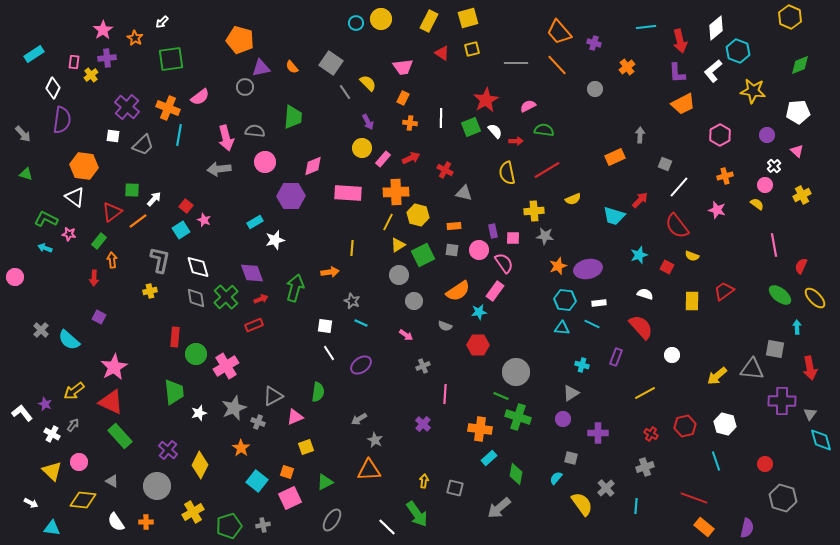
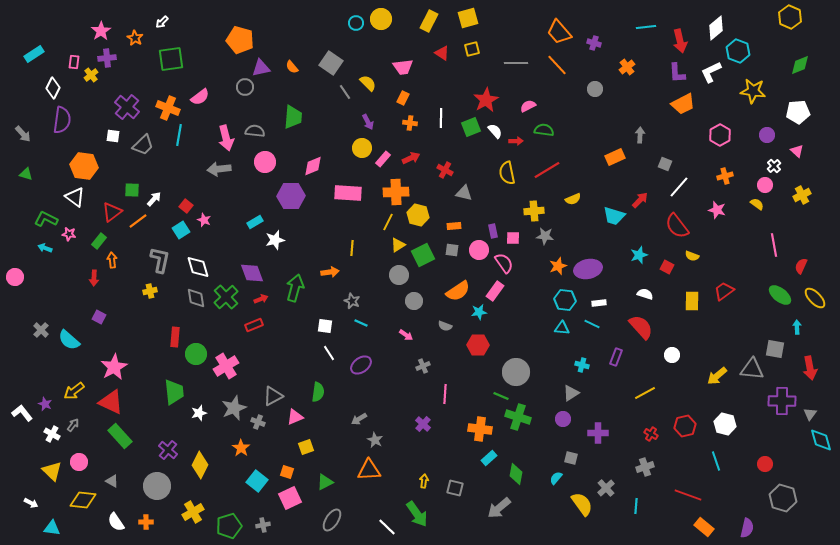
pink star at (103, 30): moved 2 px left, 1 px down
white L-shape at (713, 71): moved 2 px left, 1 px down; rotated 15 degrees clockwise
red line at (694, 498): moved 6 px left, 3 px up
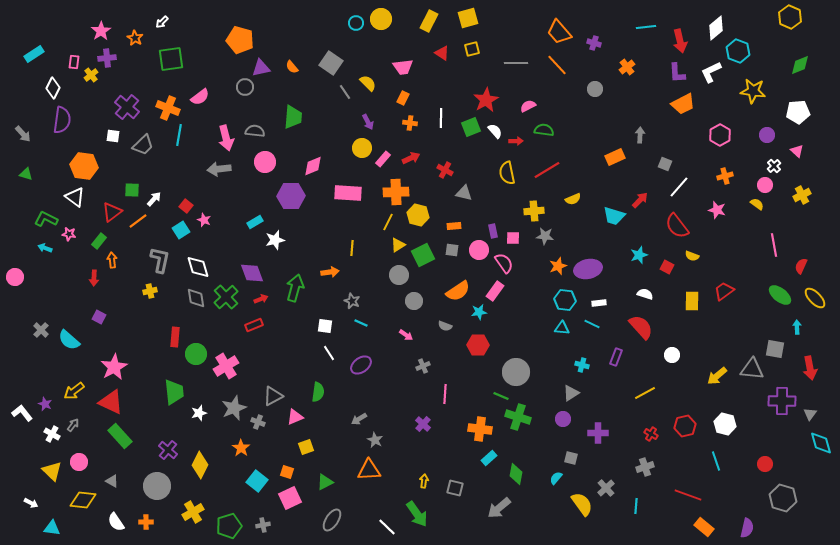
cyan diamond at (821, 440): moved 3 px down
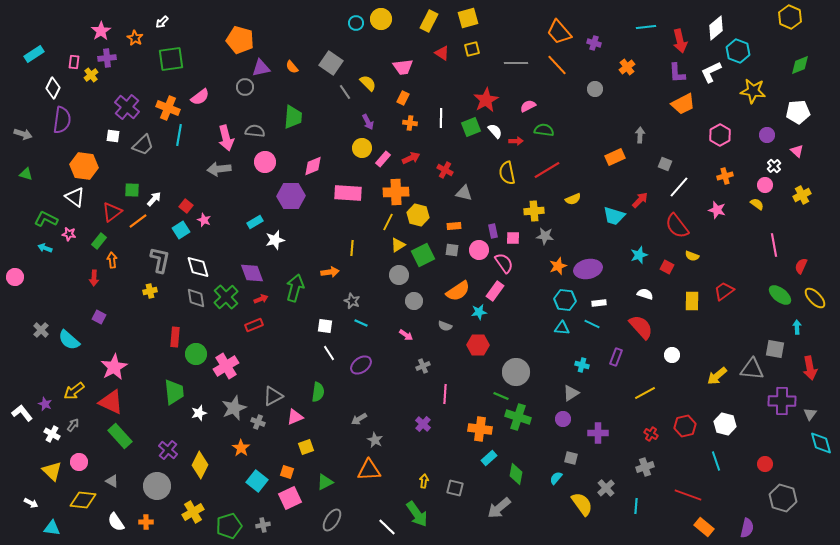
gray arrow at (23, 134): rotated 30 degrees counterclockwise
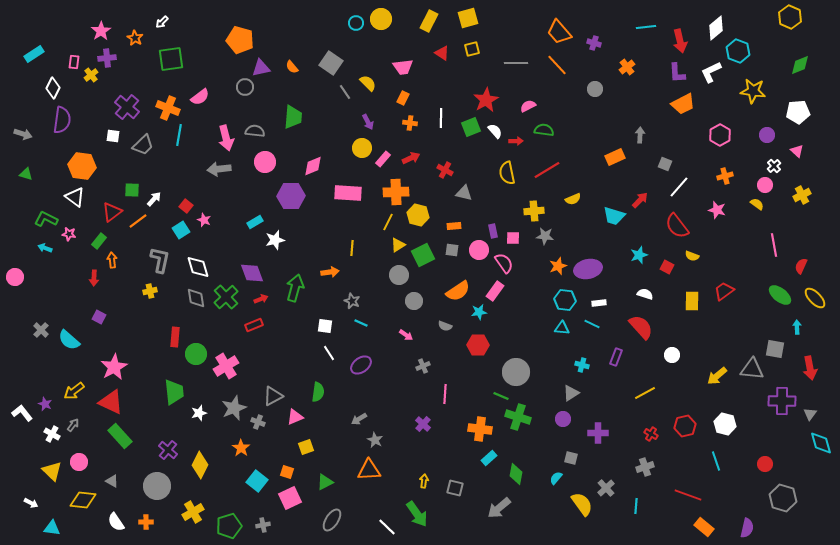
orange hexagon at (84, 166): moved 2 px left
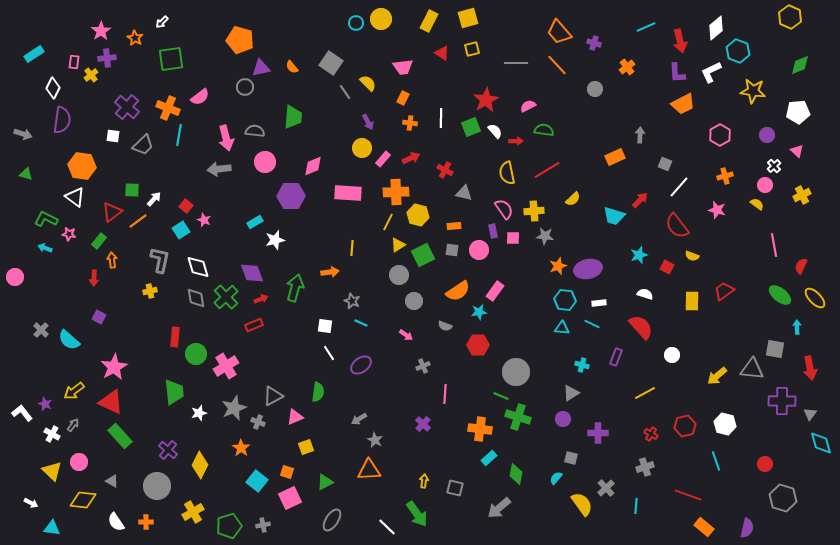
cyan line at (646, 27): rotated 18 degrees counterclockwise
yellow semicircle at (573, 199): rotated 21 degrees counterclockwise
pink semicircle at (504, 263): moved 54 px up
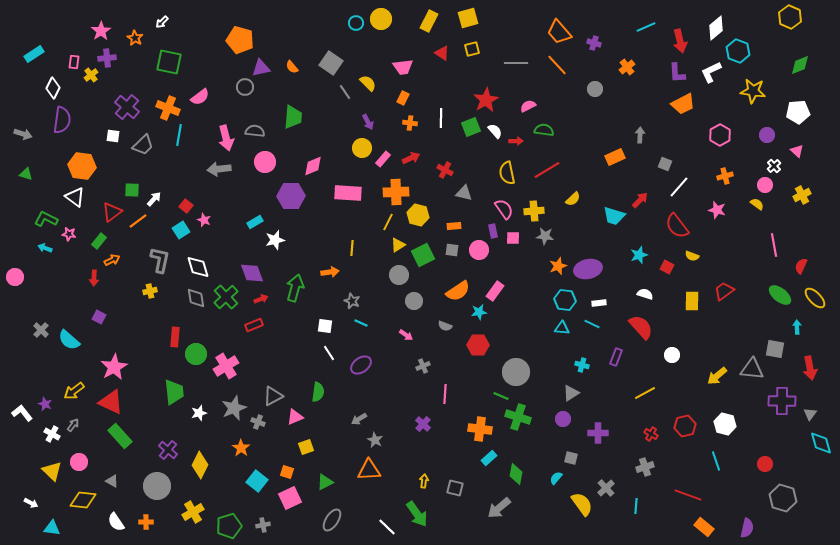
green square at (171, 59): moved 2 px left, 3 px down; rotated 20 degrees clockwise
orange arrow at (112, 260): rotated 70 degrees clockwise
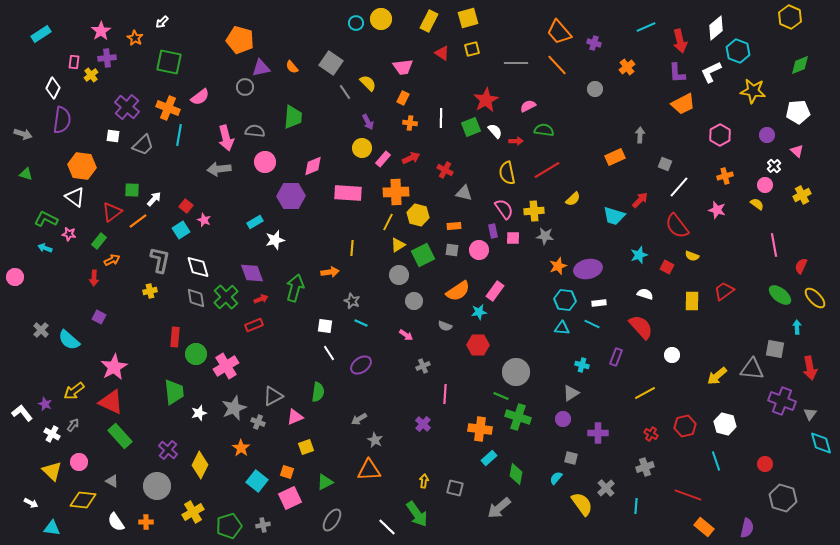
cyan rectangle at (34, 54): moved 7 px right, 20 px up
purple cross at (782, 401): rotated 20 degrees clockwise
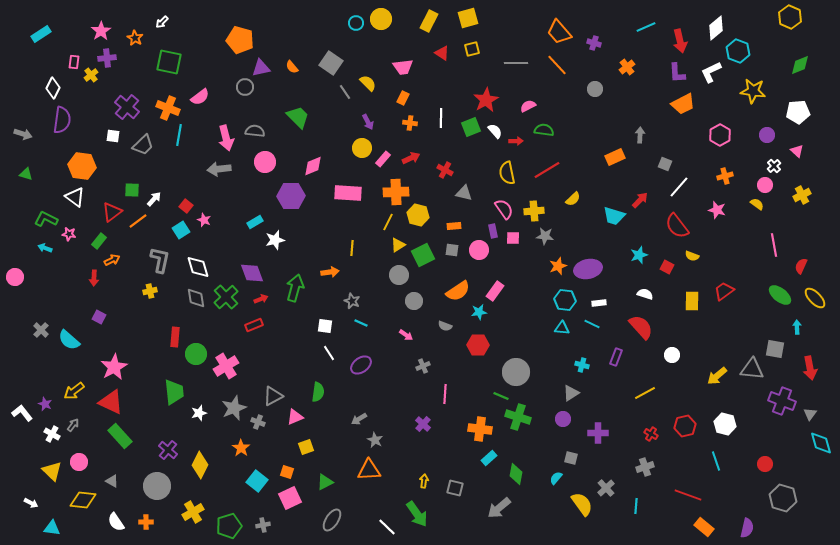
green trapezoid at (293, 117): moved 5 px right; rotated 50 degrees counterclockwise
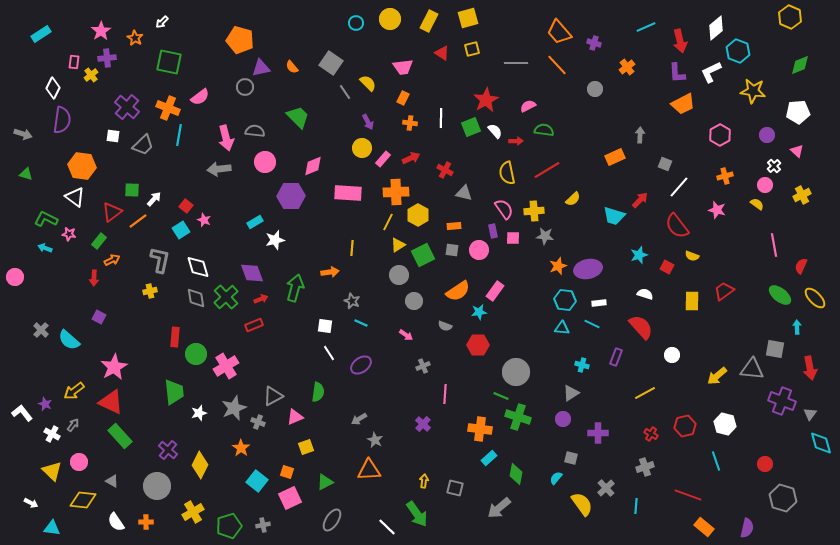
yellow circle at (381, 19): moved 9 px right
yellow hexagon at (418, 215): rotated 15 degrees clockwise
